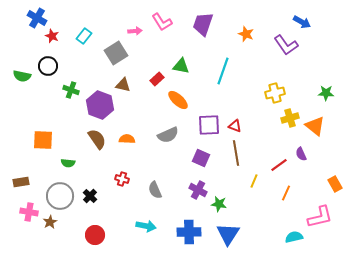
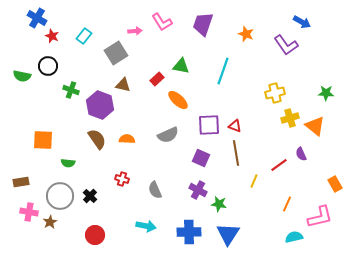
orange line at (286, 193): moved 1 px right, 11 px down
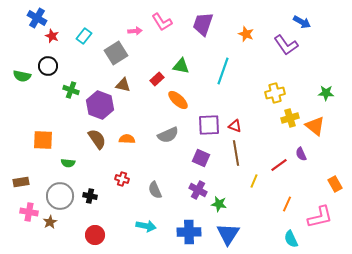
black cross at (90, 196): rotated 32 degrees counterclockwise
cyan semicircle at (294, 237): moved 3 px left, 2 px down; rotated 102 degrees counterclockwise
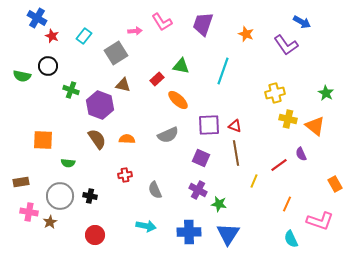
green star at (326, 93): rotated 28 degrees clockwise
yellow cross at (290, 118): moved 2 px left, 1 px down; rotated 30 degrees clockwise
red cross at (122, 179): moved 3 px right, 4 px up; rotated 24 degrees counterclockwise
pink L-shape at (320, 217): moved 4 px down; rotated 32 degrees clockwise
